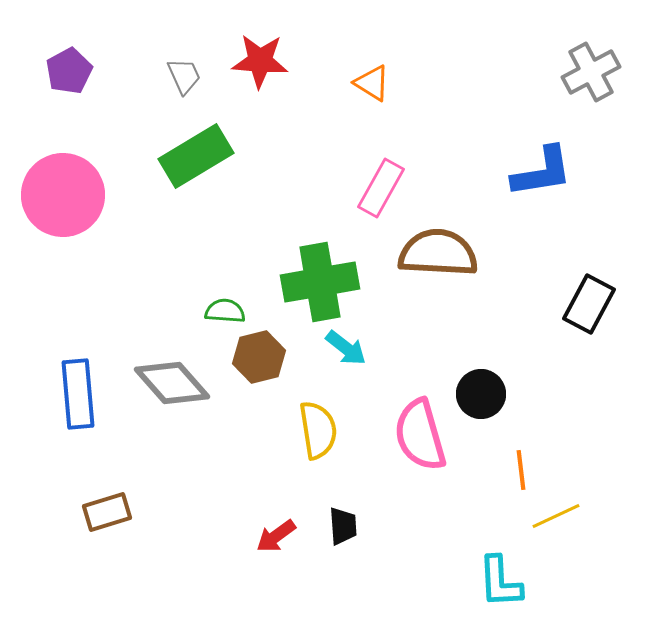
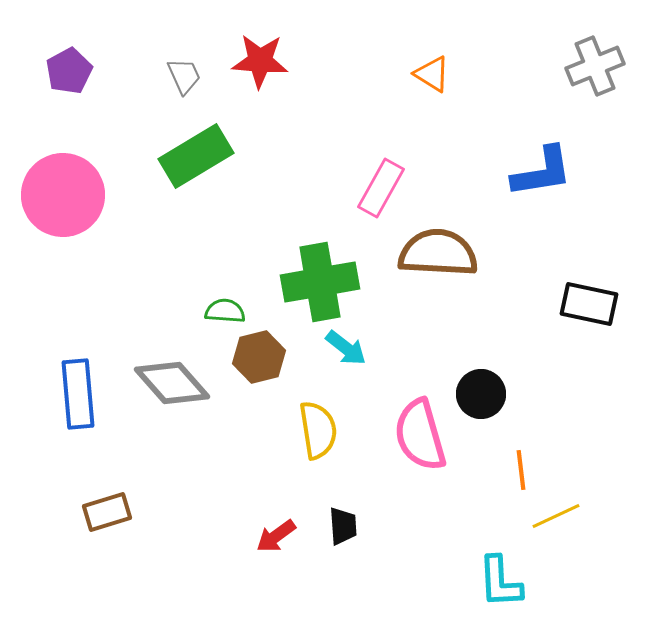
gray cross: moved 4 px right, 6 px up; rotated 6 degrees clockwise
orange triangle: moved 60 px right, 9 px up
black rectangle: rotated 74 degrees clockwise
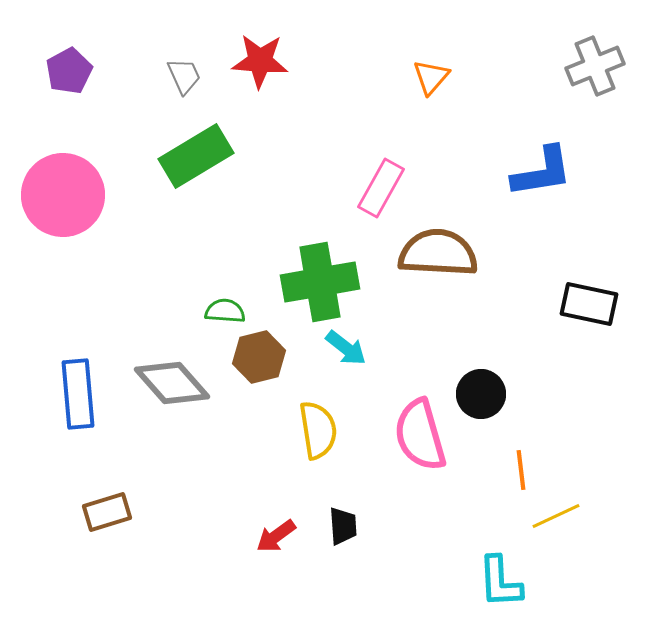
orange triangle: moved 1 px left, 3 px down; rotated 39 degrees clockwise
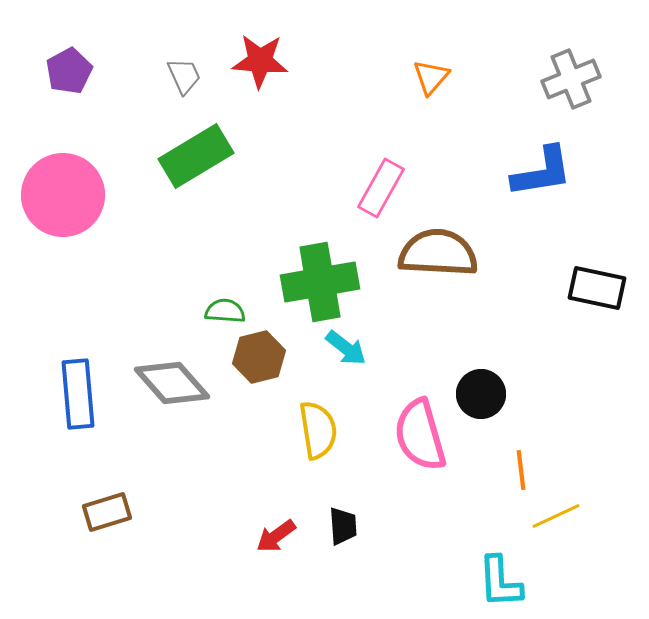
gray cross: moved 24 px left, 13 px down
black rectangle: moved 8 px right, 16 px up
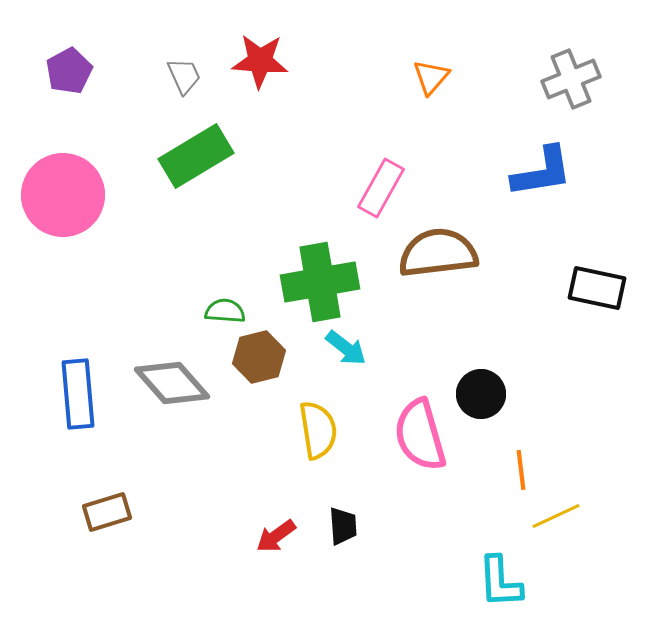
brown semicircle: rotated 10 degrees counterclockwise
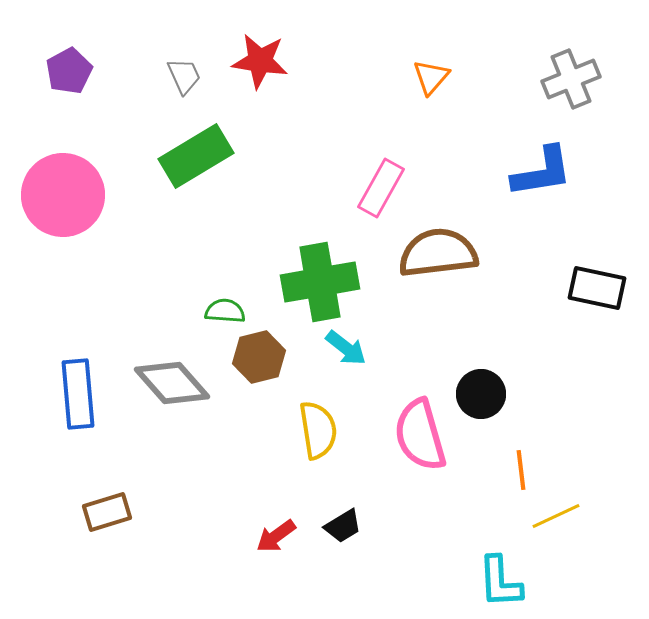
red star: rotated 4 degrees clockwise
black trapezoid: rotated 63 degrees clockwise
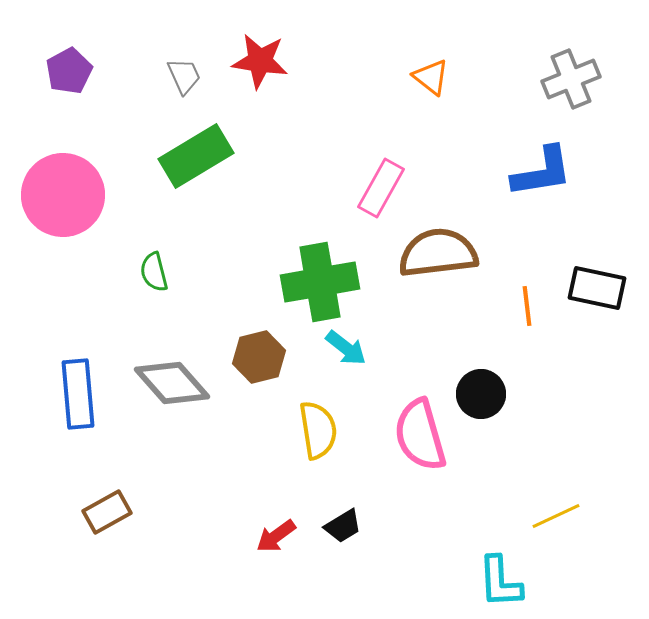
orange triangle: rotated 33 degrees counterclockwise
green semicircle: moved 71 px left, 39 px up; rotated 108 degrees counterclockwise
orange line: moved 6 px right, 164 px up
brown rectangle: rotated 12 degrees counterclockwise
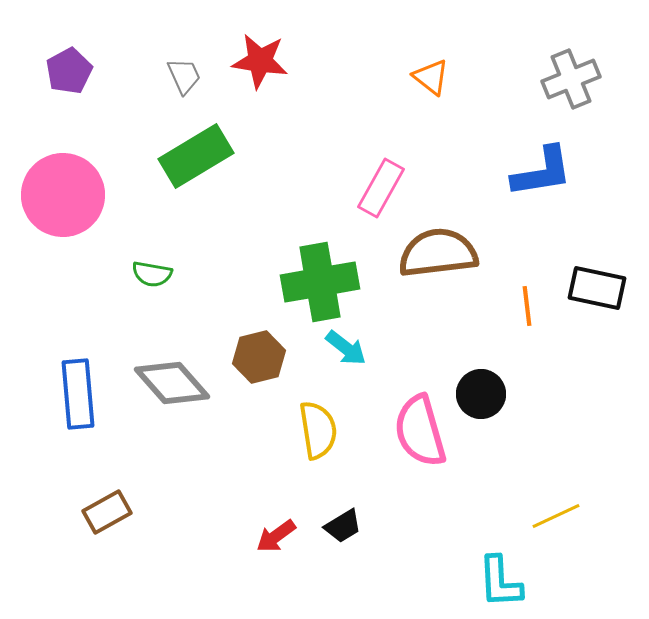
green semicircle: moved 2 px left, 2 px down; rotated 66 degrees counterclockwise
pink semicircle: moved 4 px up
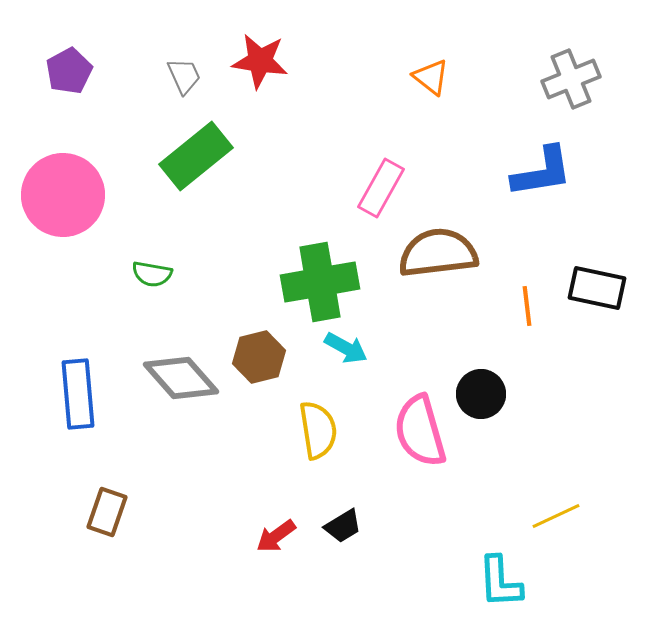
green rectangle: rotated 8 degrees counterclockwise
cyan arrow: rotated 9 degrees counterclockwise
gray diamond: moved 9 px right, 5 px up
brown rectangle: rotated 42 degrees counterclockwise
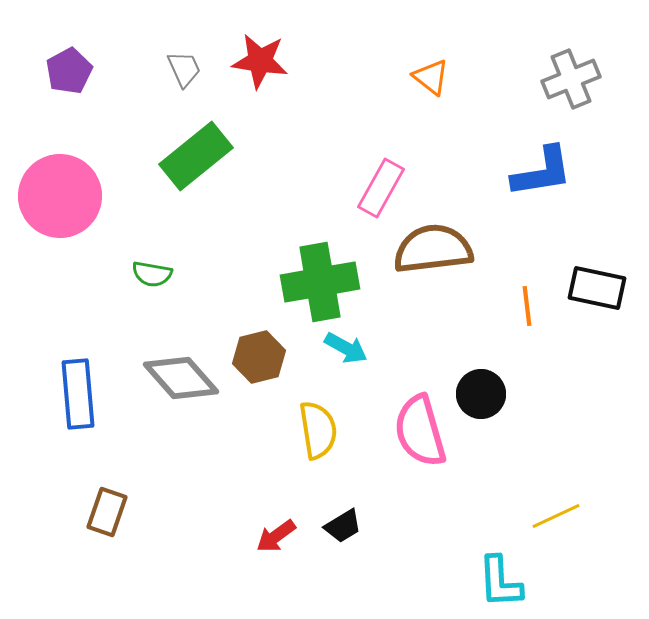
gray trapezoid: moved 7 px up
pink circle: moved 3 px left, 1 px down
brown semicircle: moved 5 px left, 4 px up
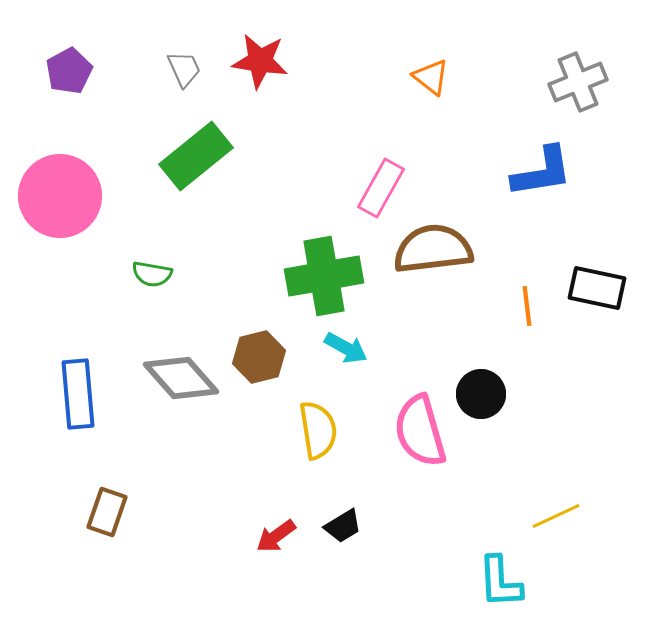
gray cross: moved 7 px right, 3 px down
green cross: moved 4 px right, 6 px up
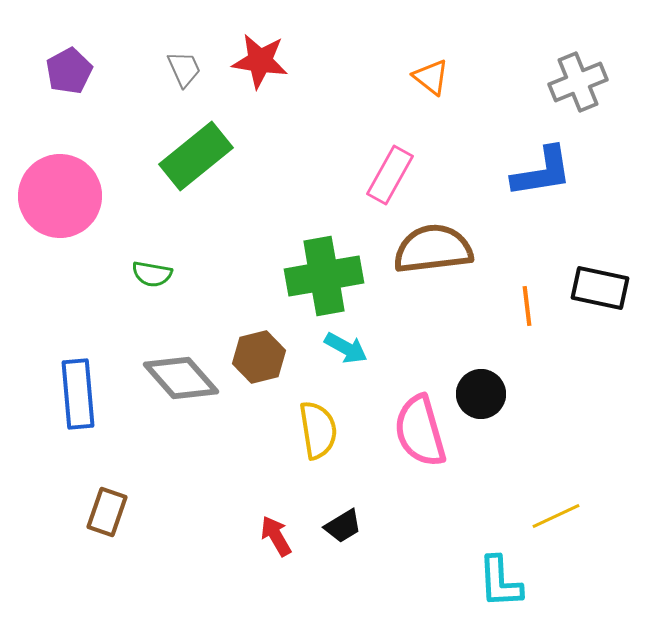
pink rectangle: moved 9 px right, 13 px up
black rectangle: moved 3 px right
red arrow: rotated 96 degrees clockwise
